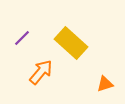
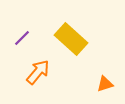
yellow rectangle: moved 4 px up
orange arrow: moved 3 px left
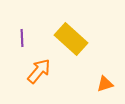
purple line: rotated 48 degrees counterclockwise
orange arrow: moved 1 px right, 1 px up
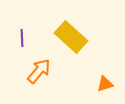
yellow rectangle: moved 2 px up
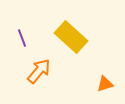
purple line: rotated 18 degrees counterclockwise
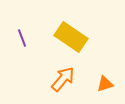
yellow rectangle: rotated 8 degrees counterclockwise
orange arrow: moved 24 px right, 8 px down
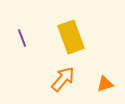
yellow rectangle: rotated 36 degrees clockwise
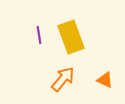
purple line: moved 17 px right, 3 px up; rotated 12 degrees clockwise
orange triangle: moved 4 px up; rotated 42 degrees clockwise
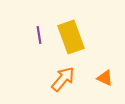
orange triangle: moved 2 px up
